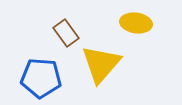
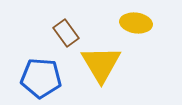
yellow triangle: rotated 12 degrees counterclockwise
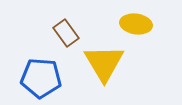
yellow ellipse: moved 1 px down
yellow triangle: moved 3 px right, 1 px up
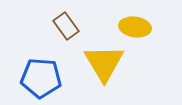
yellow ellipse: moved 1 px left, 3 px down
brown rectangle: moved 7 px up
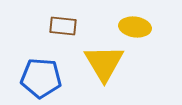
brown rectangle: moved 3 px left; rotated 48 degrees counterclockwise
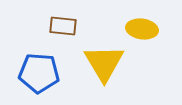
yellow ellipse: moved 7 px right, 2 px down
blue pentagon: moved 2 px left, 5 px up
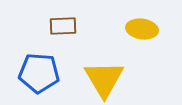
brown rectangle: rotated 8 degrees counterclockwise
yellow triangle: moved 16 px down
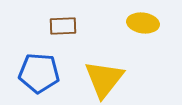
yellow ellipse: moved 1 px right, 6 px up
yellow triangle: rotated 9 degrees clockwise
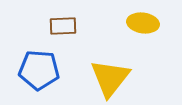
blue pentagon: moved 3 px up
yellow triangle: moved 6 px right, 1 px up
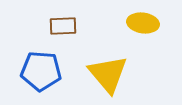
blue pentagon: moved 2 px right, 1 px down
yellow triangle: moved 2 px left, 4 px up; rotated 18 degrees counterclockwise
